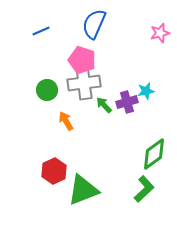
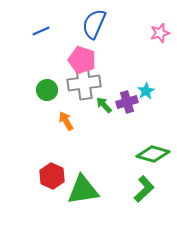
cyan star: rotated 18 degrees counterclockwise
green diamond: moved 1 px left; rotated 52 degrees clockwise
red hexagon: moved 2 px left, 5 px down; rotated 10 degrees counterclockwise
green triangle: rotated 12 degrees clockwise
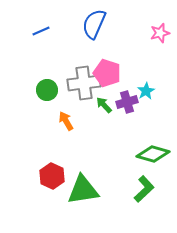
pink pentagon: moved 25 px right, 13 px down
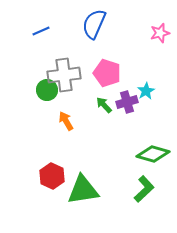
gray cross: moved 20 px left, 8 px up
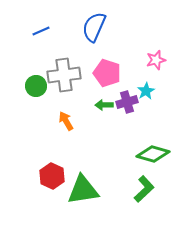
blue semicircle: moved 3 px down
pink star: moved 4 px left, 27 px down
green circle: moved 11 px left, 4 px up
green arrow: rotated 48 degrees counterclockwise
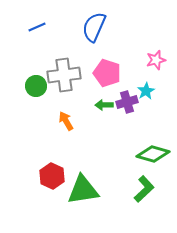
blue line: moved 4 px left, 4 px up
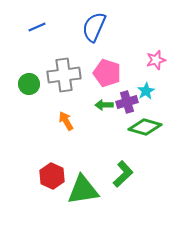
green circle: moved 7 px left, 2 px up
green diamond: moved 8 px left, 27 px up
green L-shape: moved 21 px left, 15 px up
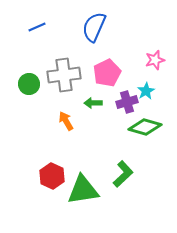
pink star: moved 1 px left
pink pentagon: rotated 28 degrees clockwise
green arrow: moved 11 px left, 2 px up
